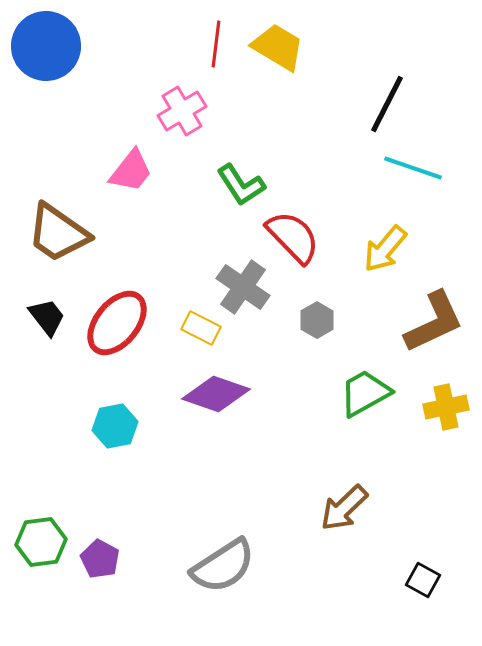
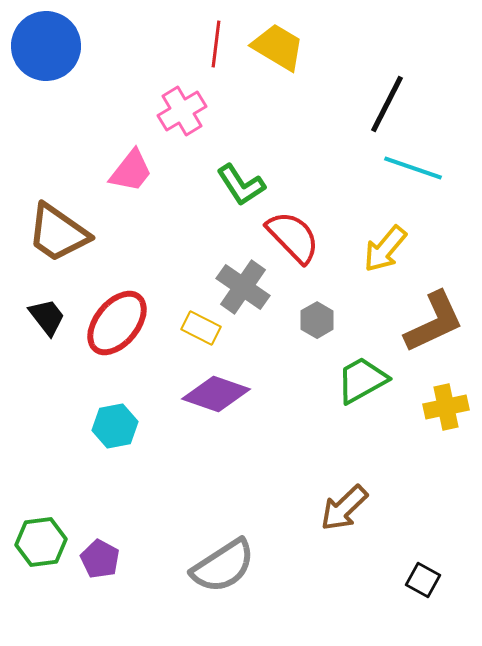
green trapezoid: moved 3 px left, 13 px up
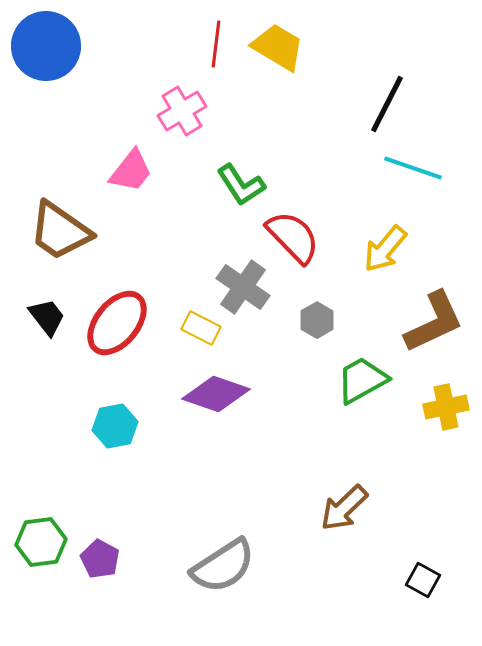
brown trapezoid: moved 2 px right, 2 px up
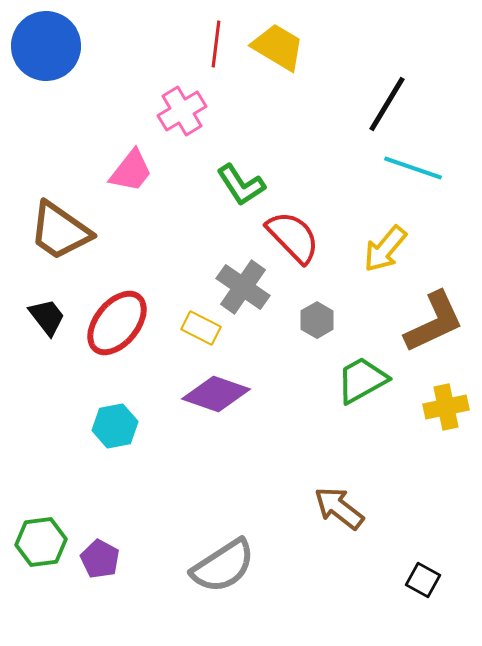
black line: rotated 4 degrees clockwise
brown arrow: moved 5 px left; rotated 82 degrees clockwise
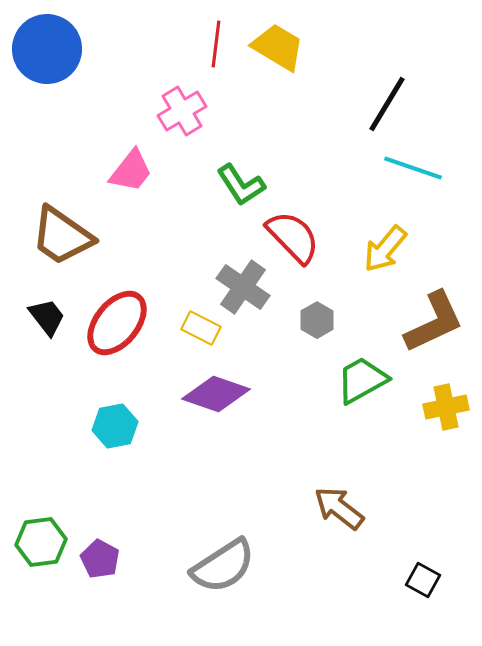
blue circle: moved 1 px right, 3 px down
brown trapezoid: moved 2 px right, 5 px down
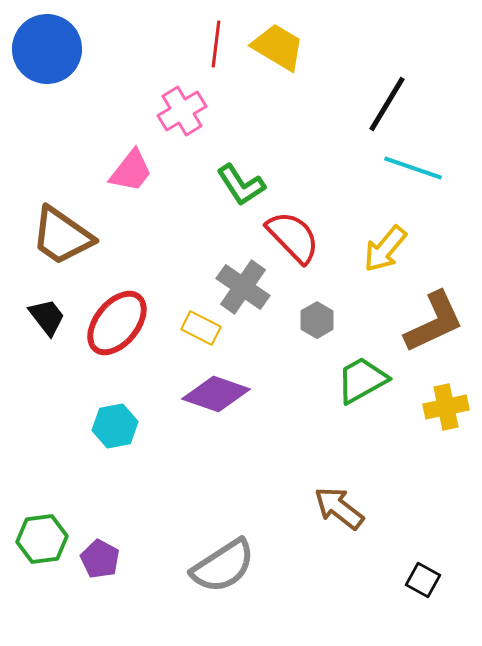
green hexagon: moved 1 px right, 3 px up
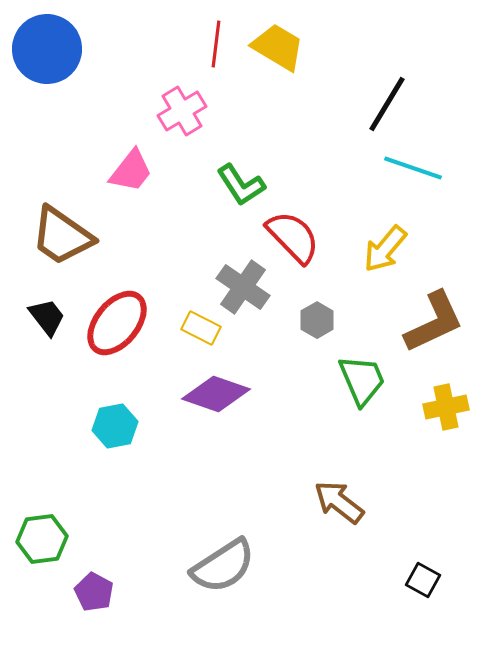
green trapezoid: rotated 96 degrees clockwise
brown arrow: moved 6 px up
purple pentagon: moved 6 px left, 33 px down
